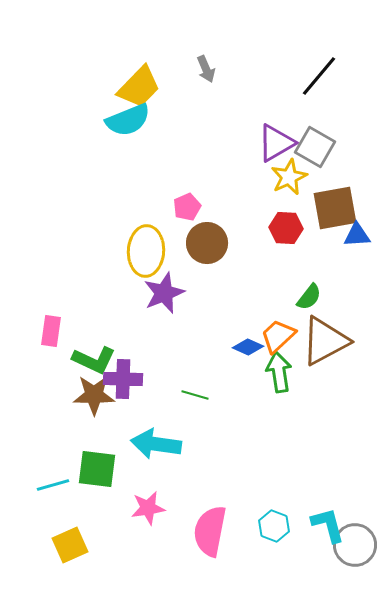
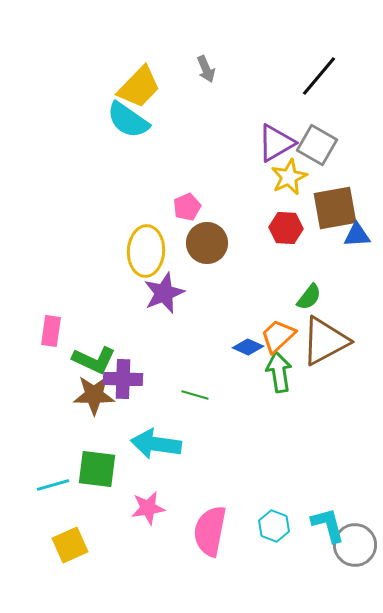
cyan semicircle: rotated 57 degrees clockwise
gray square: moved 2 px right, 2 px up
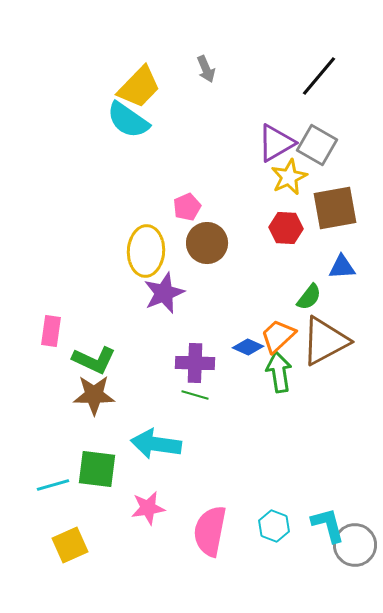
blue triangle: moved 15 px left, 32 px down
purple cross: moved 72 px right, 16 px up
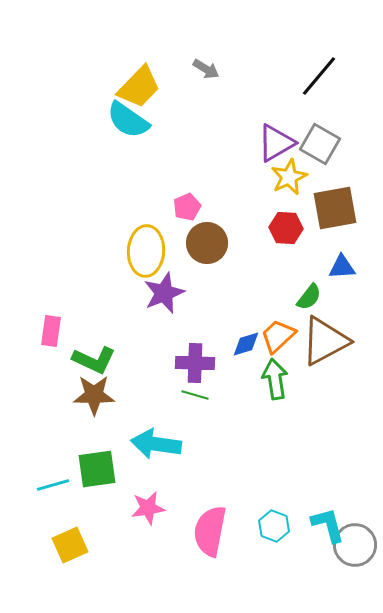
gray arrow: rotated 36 degrees counterclockwise
gray square: moved 3 px right, 1 px up
blue diamond: moved 2 px left, 3 px up; rotated 40 degrees counterclockwise
green arrow: moved 4 px left, 7 px down
green square: rotated 15 degrees counterclockwise
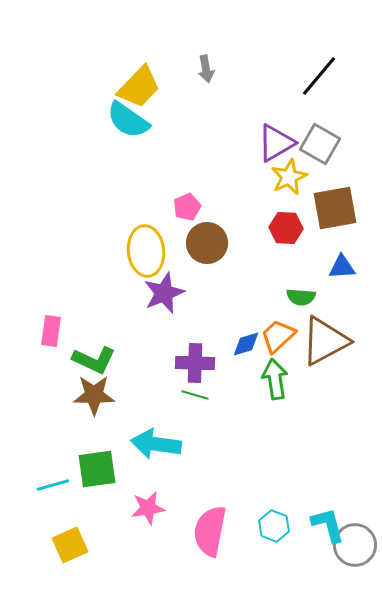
gray arrow: rotated 48 degrees clockwise
yellow ellipse: rotated 9 degrees counterclockwise
green semicircle: moved 8 px left; rotated 56 degrees clockwise
